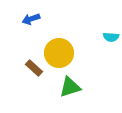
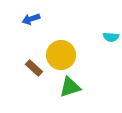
yellow circle: moved 2 px right, 2 px down
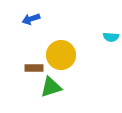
brown rectangle: rotated 42 degrees counterclockwise
green triangle: moved 19 px left
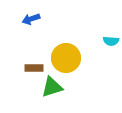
cyan semicircle: moved 4 px down
yellow circle: moved 5 px right, 3 px down
green triangle: moved 1 px right
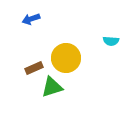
brown rectangle: rotated 24 degrees counterclockwise
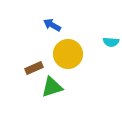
blue arrow: moved 21 px right, 6 px down; rotated 48 degrees clockwise
cyan semicircle: moved 1 px down
yellow circle: moved 2 px right, 4 px up
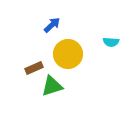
blue arrow: rotated 108 degrees clockwise
green triangle: moved 1 px up
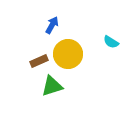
blue arrow: rotated 18 degrees counterclockwise
cyan semicircle: rotated 28 degrees clockwise
brown rectangle: moved 5 px right, 7 px up
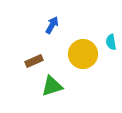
cyan semicircle: rotated 49 degrees clockwise
yellow circle: moved 15 px right
brown rectangle: moved 5 px left
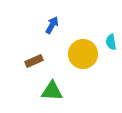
green triangle: moved 5 px down; rotated 20 degrees clockwise
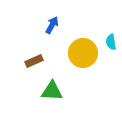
yellow circle: moved 1 px up
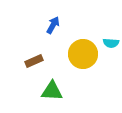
blue arrow: moved 1 px right
cyan semicircle: moved 1 px down; rotated 77 degrees counterclockwise
yellow circle: moved 1 px down
